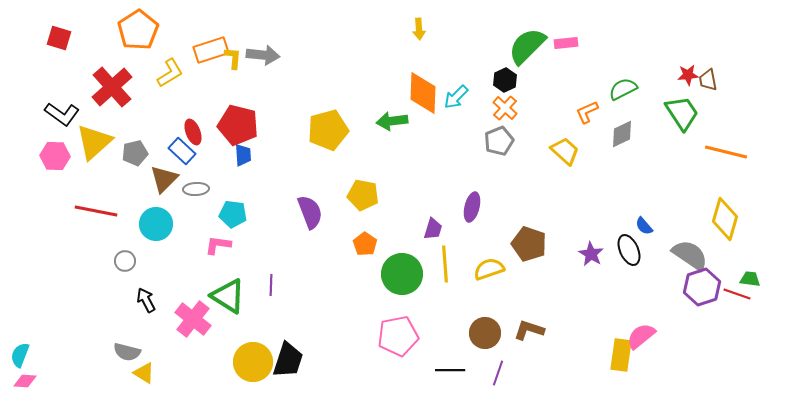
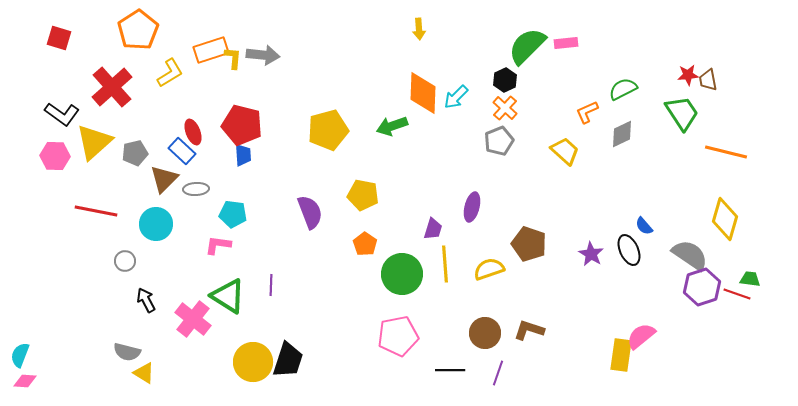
green arrow at (392, 121): moved 5 px down; rotated 12 degrees counterclockwise
red pentagon at (238, 125): moved 4 px right
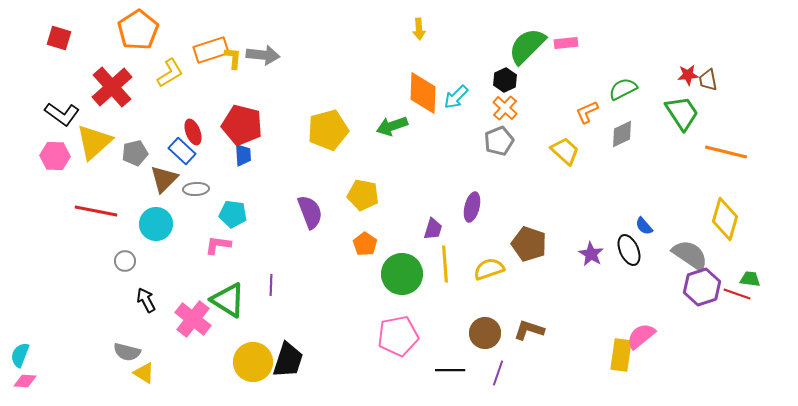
green triangle at (228, 296): moved 4 px down
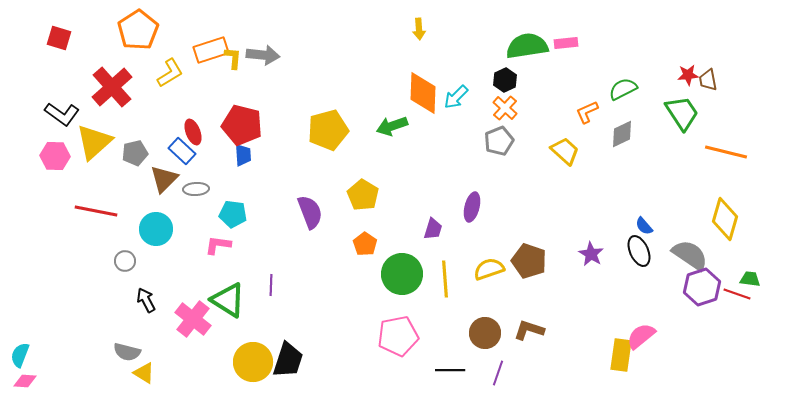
green semicircle at (527, 46): rotated 36 degrees clockwise
yellow pentagon at (363, 195): rotated 20 degrees clockwise
cyan circle at (156, 224): moved 5 px down
brown pentagon at (529, 244): moved 17 px down
black ellipse at (629, 250): moved 10 px right, 1 px down
yellow line at (445, 264): moved 15 px down
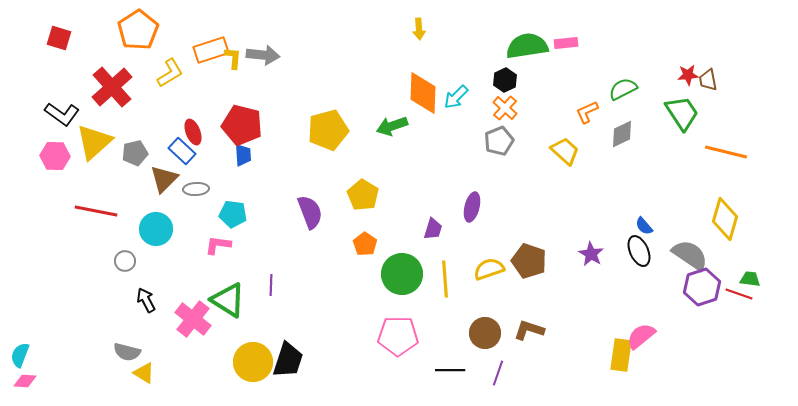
red line at (737, 294): moved 2 px right
pink pentagon at (398, 336): rotated 12 degrees clockwise
